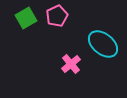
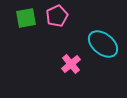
green square: rotated 20 degrees clockwise
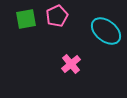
green square: moved 1 px down
cyan ellipse: moved 3 px right, 13 px up
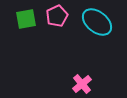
cyan ellipse: moved 9 px left, 9 px up
pink cross: moved 11 px right, 20 px down
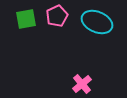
cyan ellipse: rotated 16 degrees counterclockwise
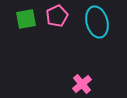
cyan ellipse: rotated 52 degrees clockwise
